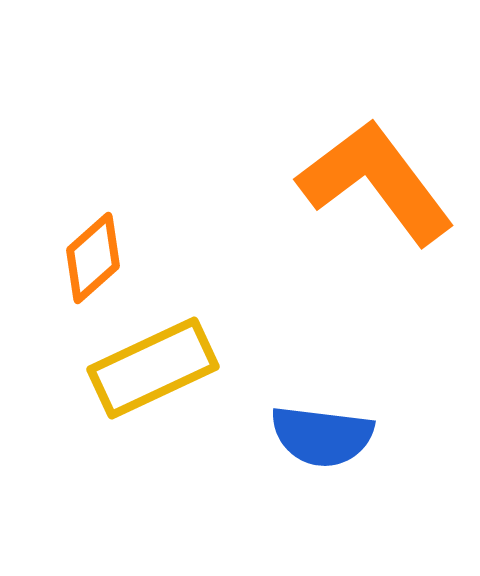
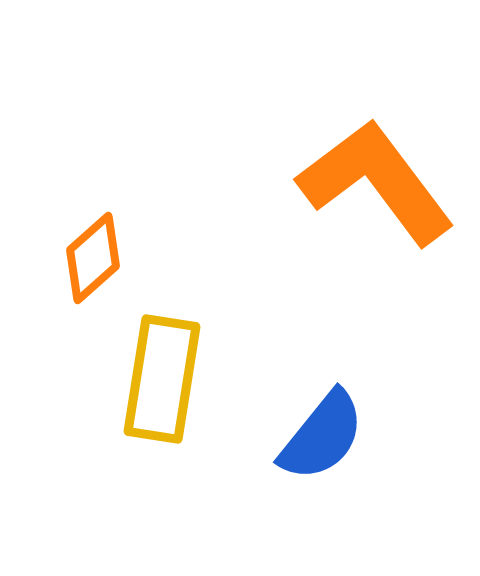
yellow rectangle: moved 9 px right, 11 px down; rotated 56 degrees counterclockwise
blue semicircle: rotated 58 degrees counterclockwise
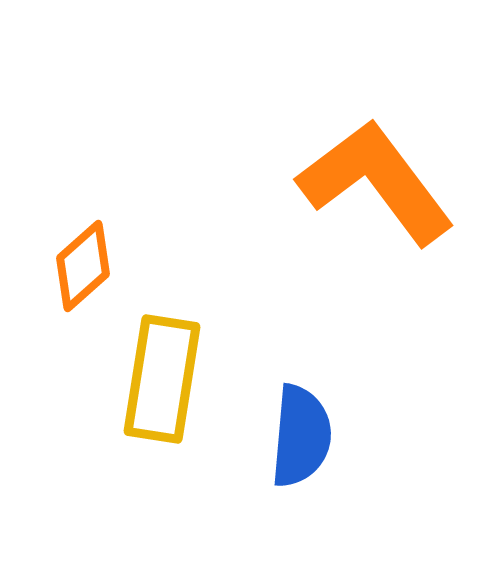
orange diamond: moved 10 px left, 8 px down
blue semicircle: moved 21 px left; rotated 34 degrees counterclockwise
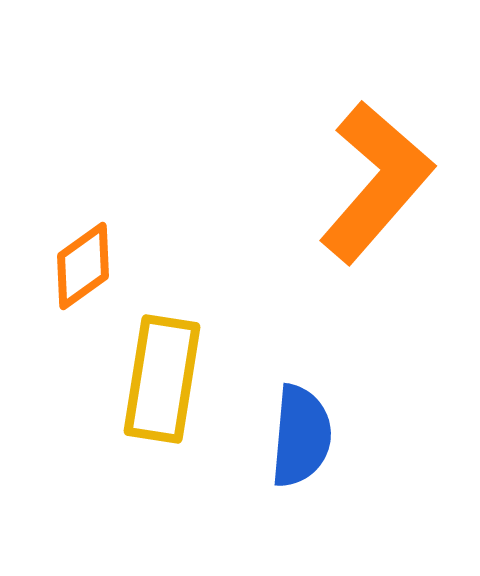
orange L-shape: rotated 78 degrees clockwise
orange diamond: rotated 6 degrees clockwise
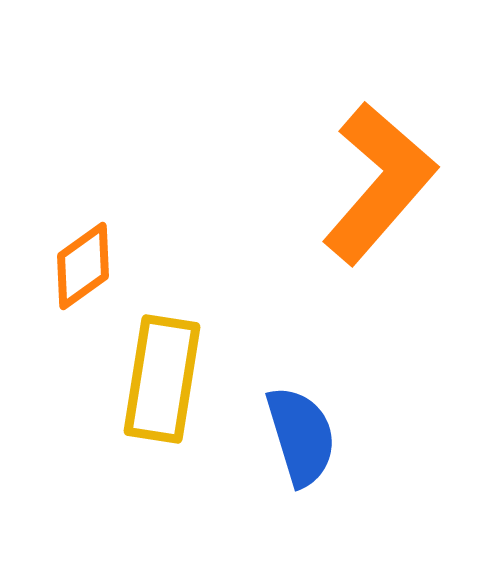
orange L-shape: moved 3 px right, 1 px down
blue semicircle: rotated 22 degrees counterclockwise
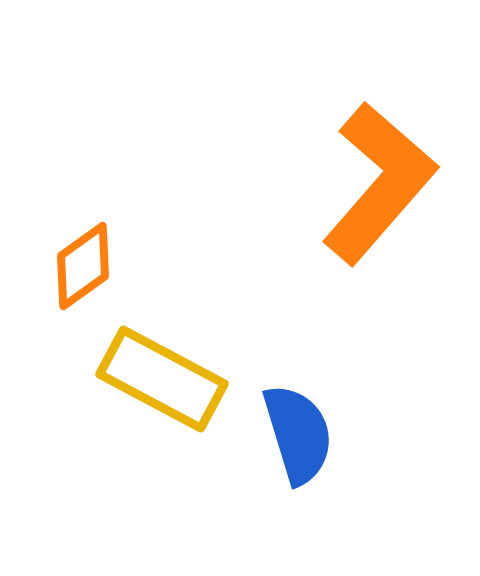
yellow rectangle: rotated 71 degrees counterclockwise
blue semicircle: moved 3 px left, 2 px up
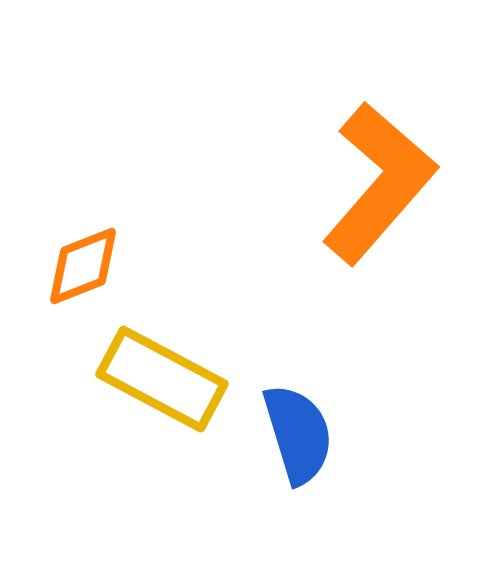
orange diamond: rotated 14 degrees clockwise
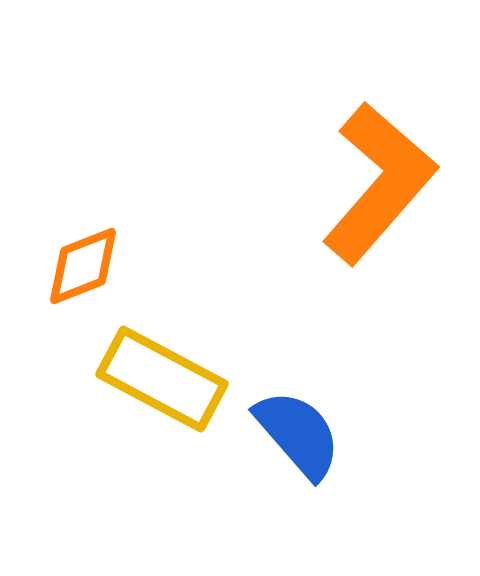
blue semicircle: rotated 24 degrees counterclockwise
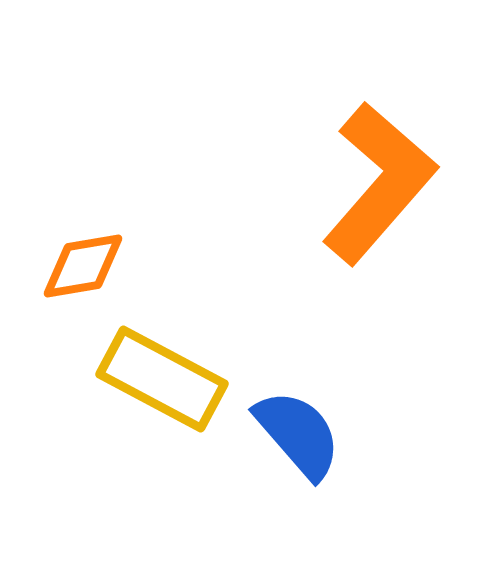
orange diamond: rotated 12 degrees clockwise
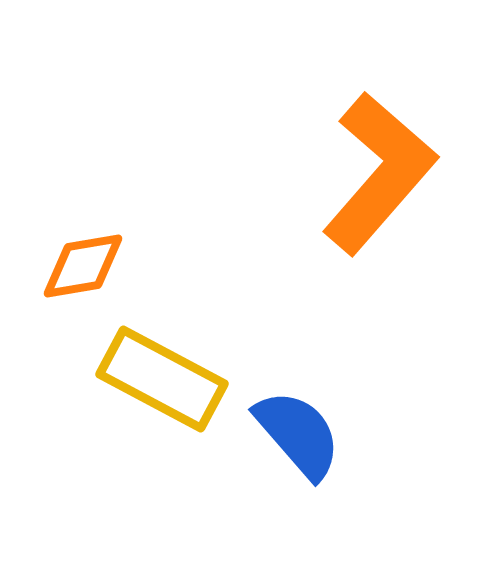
orange L-shape: moved 10 px up
